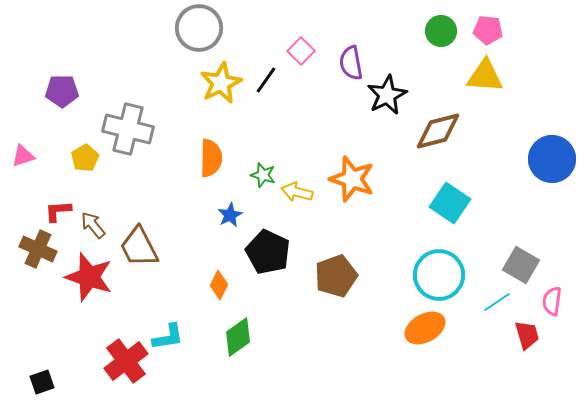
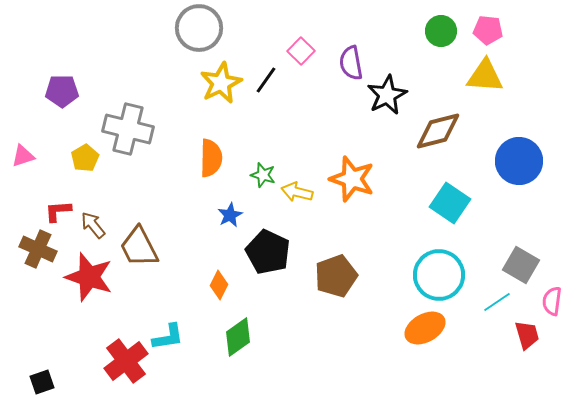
blue circle: moved 33 px left, 2 px down
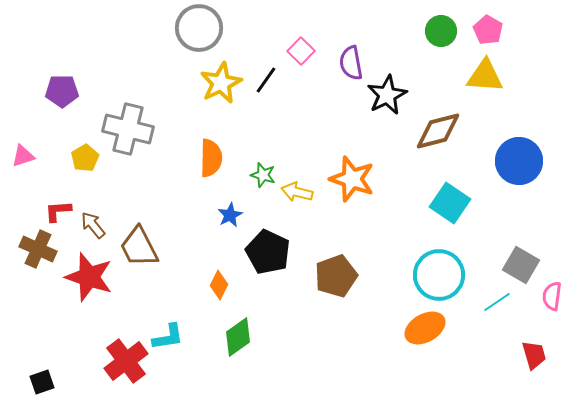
pink pentagon: rotated 24 degrees clockwise
pink semicircle: moved 5 px up
red trapezoid: moved 7 px right, 20 px down
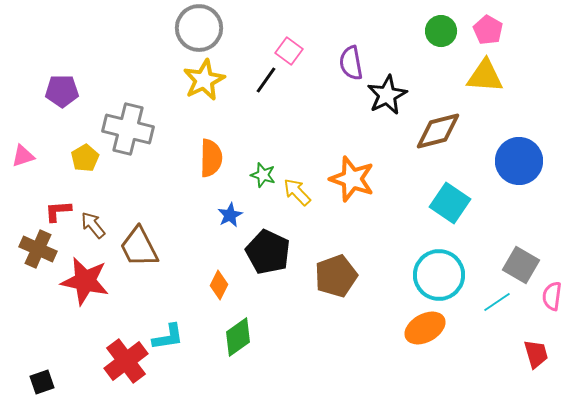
pink square: moved 12 px left; rotated 8 degrees counterclockwise
yellow star: moved 17 px left, 3 px up
yellow arrow: rotated 32 degrees clockwise
red star: moved 4 px left, 4 px down; rotated 6 degrees counterclockwise
red trapezoid: moved 2 px right, 1 px up
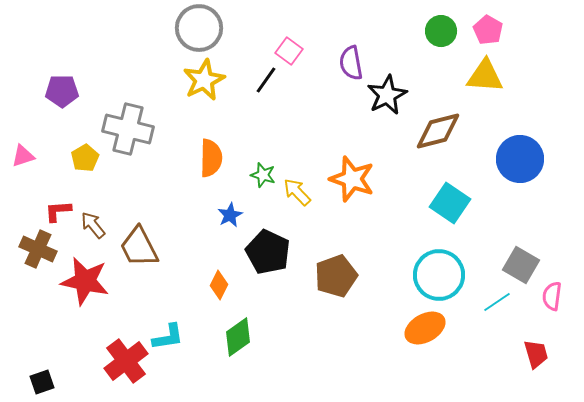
blue circle: moved 1 px right, 2 px up
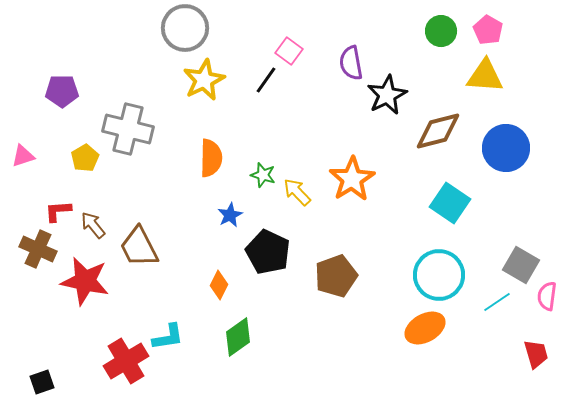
gray circle: moved 14 px left
blue circle: moved 14 px left, 11 px up
orange star: rotated 21 degrees clockwise
pink semicircle: moved 5 px left
red cross: rotated 6 degrees clockwise
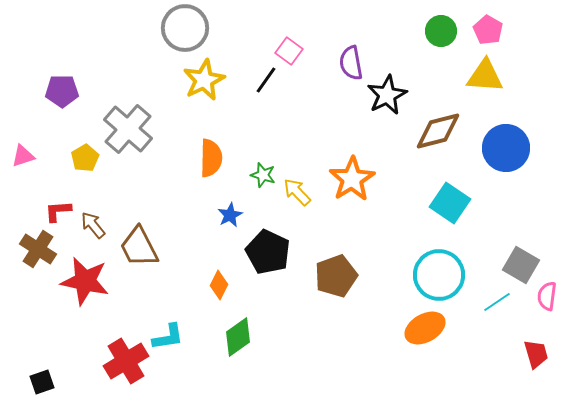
gray cross: rotated 27 degrees clockwise
brown cross: rotated 9 degrees clockwise
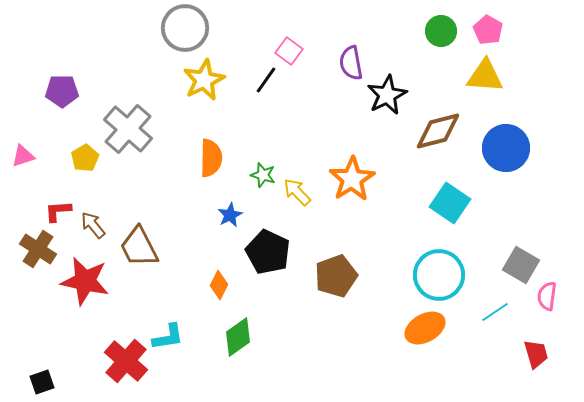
cyan line: moved 2 px left, 10 px down
red cross: rotated 18 degrees counterclockwise
